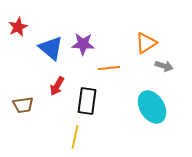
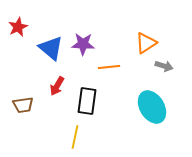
orange line: moved 1 px up
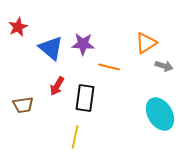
orange line: rotated 20 degrees clockwise
black rectangle: moved 2 px left, 3 px up
cyan ellipse: moved 8 px right, 7 px down
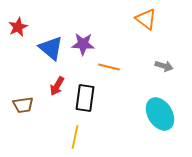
orange triangle: moved 24 px up; rotated 50 degrees counterclockwise
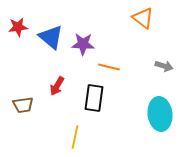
orange triangle: moved 3 px left, 1 px up
red star: rotated 18 degrees clockwise
blue triangle: moved 11 px up
black rectangle: moved 9 px right
cyan ellipse: rotated 24 degrees clockwise
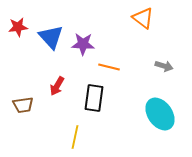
blue triangle: rotated 8 degrees clockwise
cyan ellipse: rotated 28 degrees counterclockwise
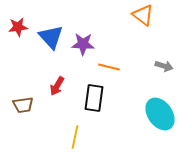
orange triangle: moved 3 px up
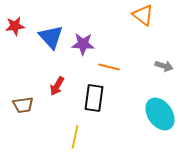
red star: moved 3 px left, 1 px up
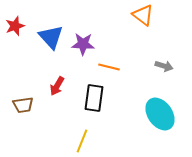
red star: rotated 12 degrees counterclockwise
yellow line: moved 7 px right, 4 px down; rotated 10 degrees clockwise
